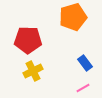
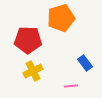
orange pentagon: moved 12 px left, 1 px down
pink line: moved 12 px left, 2 px up; rotated 24 degrees clockwise
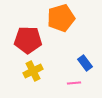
pink line: moved 3 px right, 3 px up
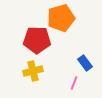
red pentagon: moved 9 px right
yellow cross: rotated 12 degrees clockwise
pink line: rotated 64 degrees counterclockwise
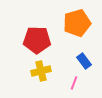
orange pentagon: moved 16 px right, 5 px down
blue rectangle: moved 1 px left, 2 px up
yellow cross: moved 8 px right
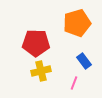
red pentagon: moved 1 px left, 3 px down
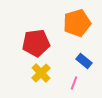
red pentagon: rotated 8 degrees counterclockwise
blue rectangle: rotated 14 degrees counterclockwise
yellow cross: moved 2 px down; rotated 30 degrees counterclockwise
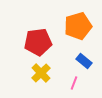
orange pentagon: moved 1 px right, 3 px down
red pentagon: moved 2 px right, 1 px up
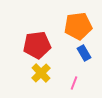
orange pentagon: rotated 8 degrees clockwise
red pentagon: moved 1 px left, 3 px down
blue rectangle: moved 8 px up; rotated 21 degrees clockwise
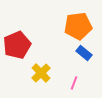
red pentagon: moved 20 px left; rotated 16 degrees counterclockwise
blue rectangle: rotated 21 degrees counterclockwise
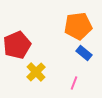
yellow cross: moved 5 px left, 1 px up
